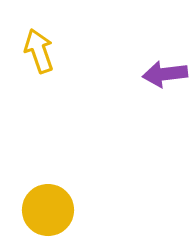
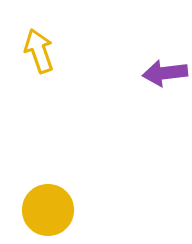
purple arrow: moved 1 px up
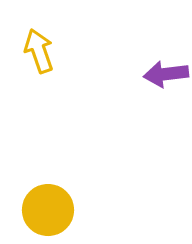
purple arrow: moved 1 px right, 1 px down
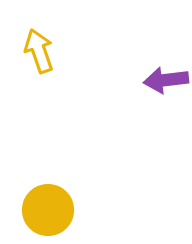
purple arrow: moved 6 px down
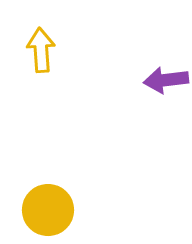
yellow arrow: moved 2 px right, 1 px up; rotated 15 degrees clockwise
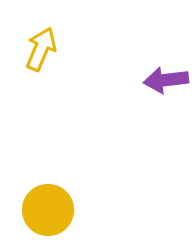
yellow arrow: moved 1 px up; rotated 27 degrees clockwise
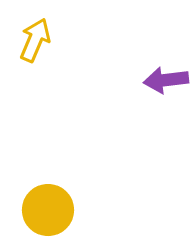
yellow arrow: moved 6 px left, 9 px up
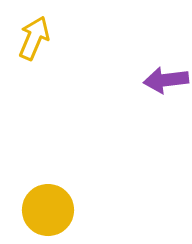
yellow arrow: moved 1 px left, 2 px up
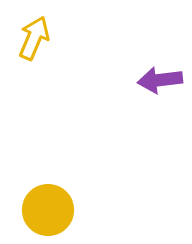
purple arrow: moved 6 px left
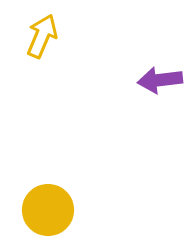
yellow arrow: moved 8 px right, 2 px up
